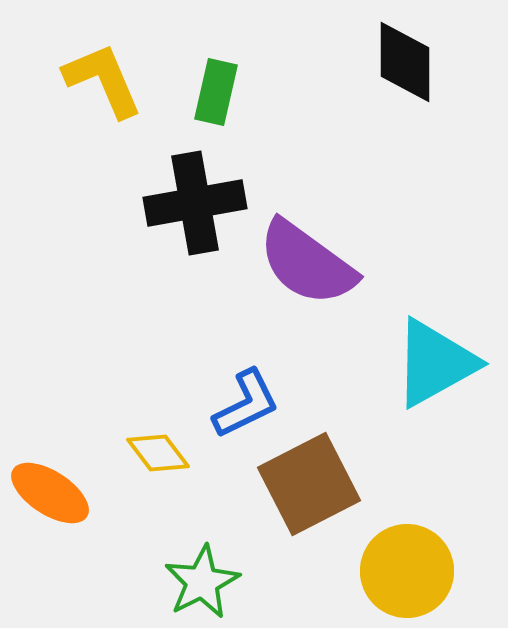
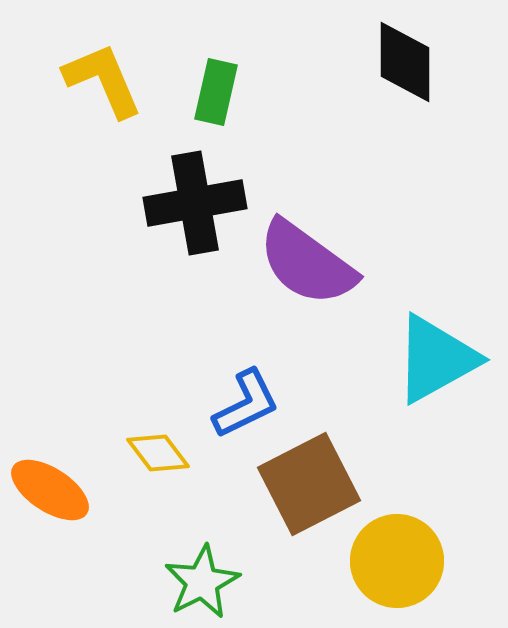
cyan triangle: moved 1 px right, 4 px up
orange ellipse: moved 3 px up
yellow circle: moved 10 px left, 10 px up
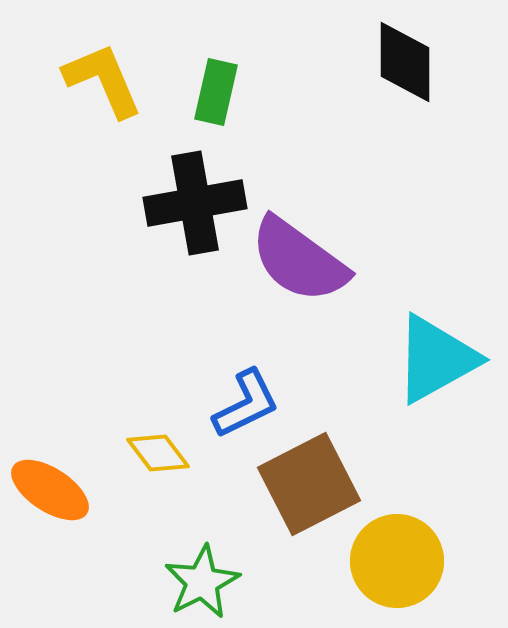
purple semicircle: moved 8 px left, 3 px up
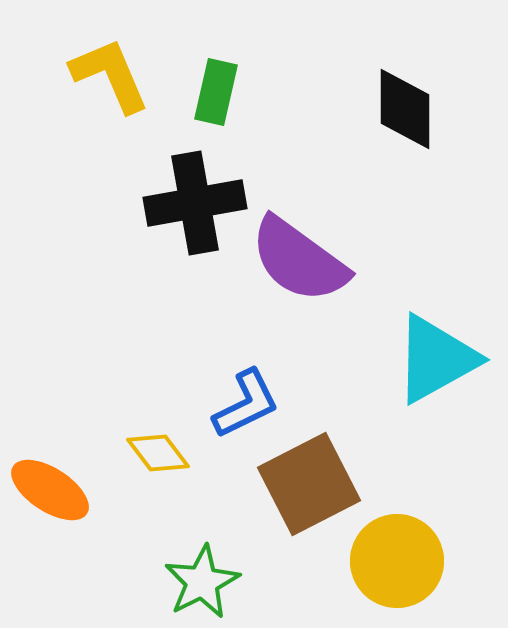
black diamond: moved 47 px down
yellow L-shape: moved 7 px right, 5 px up
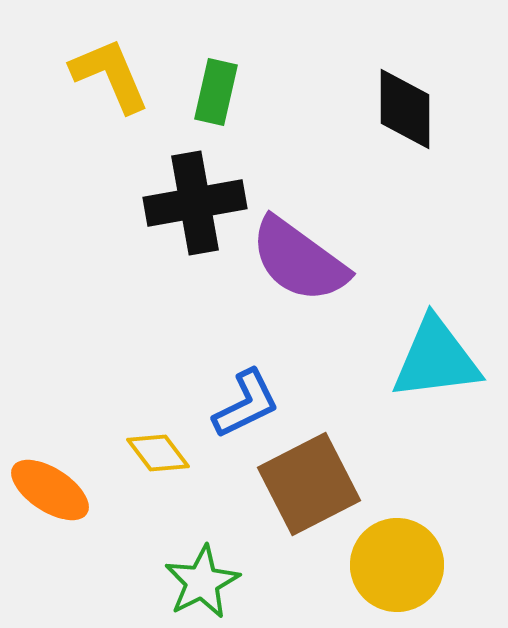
cyan triangle: rotated 22 degrees clockwise
yellow circle: moved 4 px down
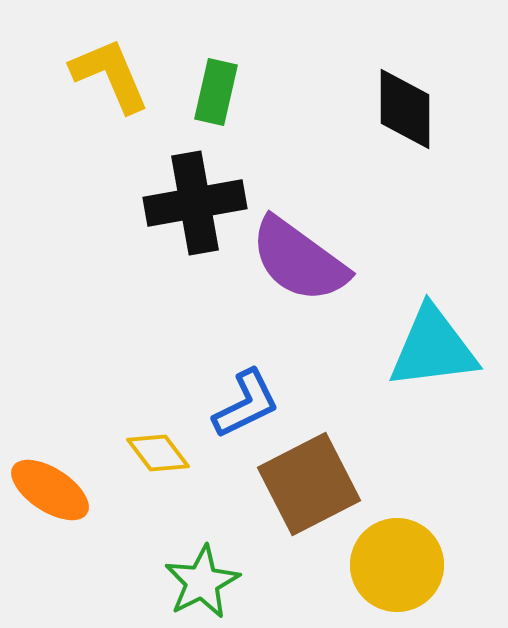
cyan triangle: moved 3 px left, 11 px up
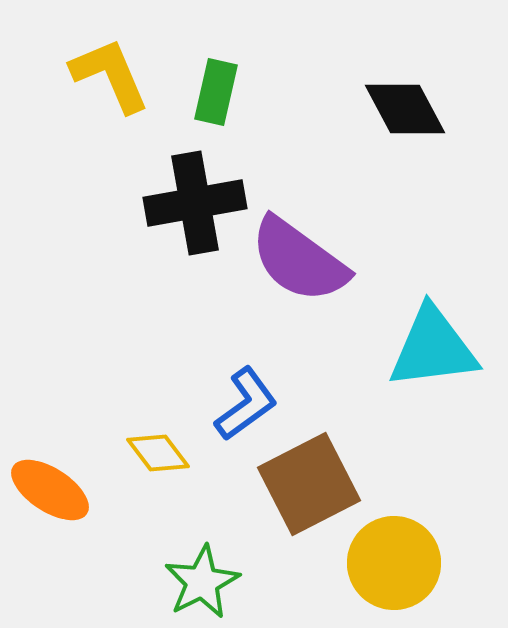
black diamond: rotated 28 degrees counterclockwise
blue L-shape: rotated 10 degrees counterclockwise
yellow circle: moved 3 px left, 2 px up
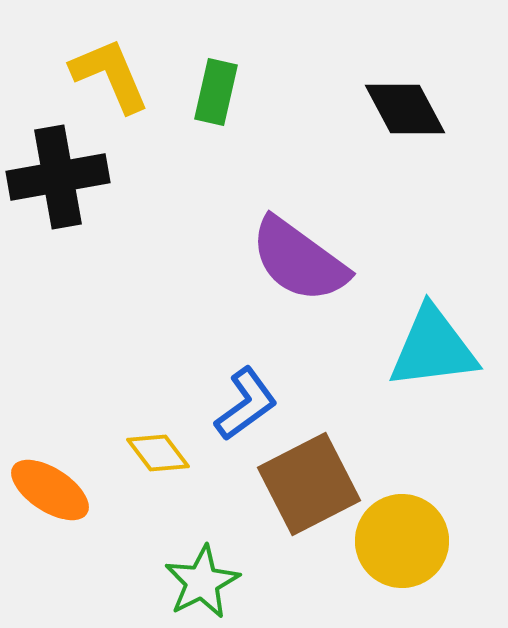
black cross: moved 137 px left, 26 px up
yellow circle: moved 8 px right, 22 px up
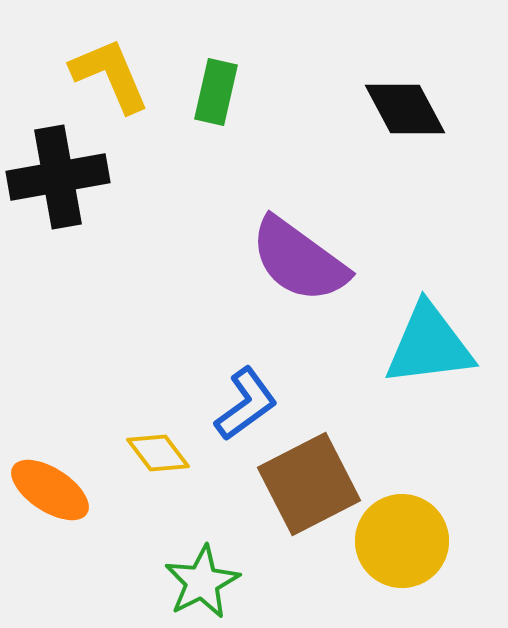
cyan triangle: moved 4 px left, 3 px up
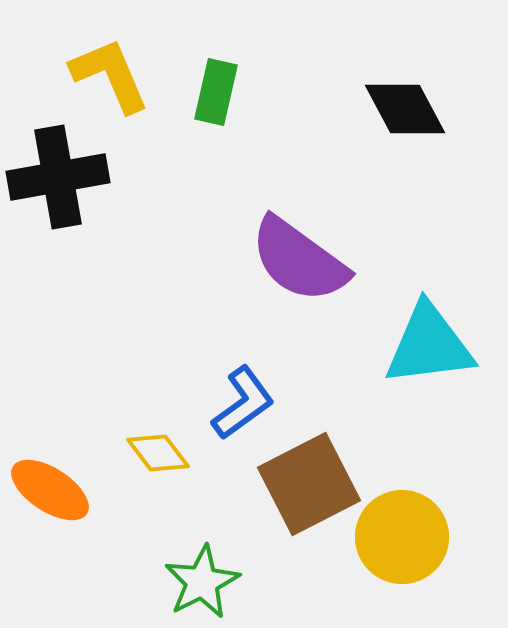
blue L-shape: moved 3 px left, 1 px up
yellow circle: moved 4 px up
